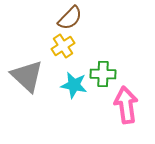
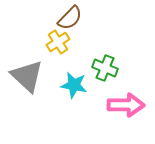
yellow cross: moved 5 px left, 4 px up
green cross: moved 2 px right, 6 px up; rotated 20 degrees clockwise
pink arrow: rotated 99 degrees clockwise
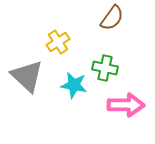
brown semicircle: moved 42 px right; rotated 8 degrees counterclockwise
green cross: rotated 10 degrees counterclockwise
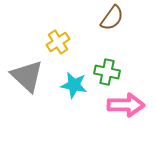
green cross: moved 2 px right, 4 px down
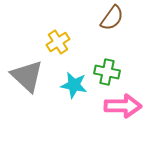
pink arrow: moved 3 px left, 1 px down
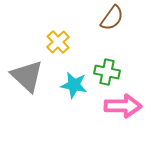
yellow cross: rotated 10 degrees counterclockwise
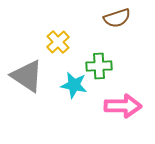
brown semicircle: moved 5 px right; rotated 36 degrees clockwise
green cross: moved 8 px left, 6 px up; rotated 15 degrees counterclockwise
gray triangle: rotated 9 degrees counterclockwise
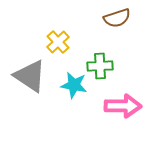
green cross: moved 1 px right
gray triangle: moved 3 px right
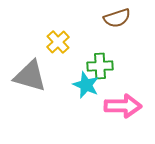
gray triangle: rotated 18 degrees counterclockwise
cyan star: moved 12 px right; rotated 12 degrees clockwise
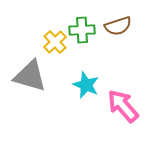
brown semicircle: moved 1 px right, 8 px down
yellow cross: moved 3 px left
green cross: moved 18 px left, 36 px up
pink arrow: rotated 132 degrees counterclockwise
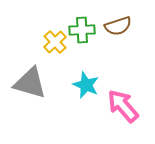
gray triangle: moved 7 px down
